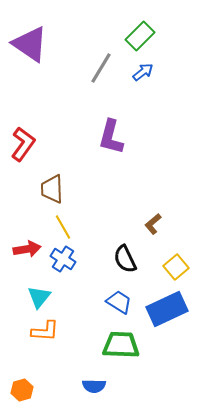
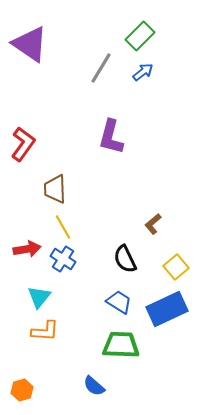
brown trapezoid: moved 3 px right
blue semicircle: rotated 40 degrees clockwise
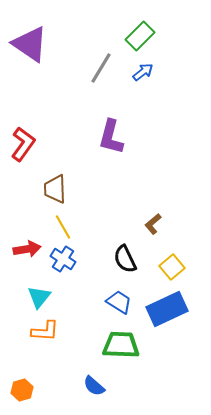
yellow square: moved 4 px left
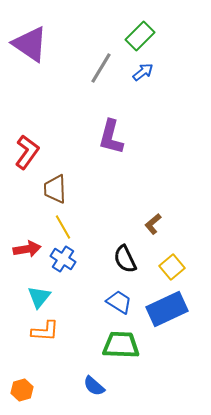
red L-shape: moved 4 px right, 8 px down
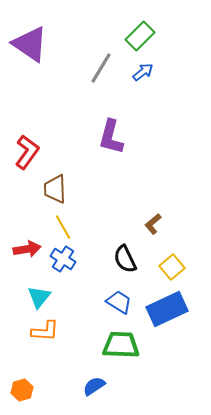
blue semicircle: rotated 105 degrees clockwise
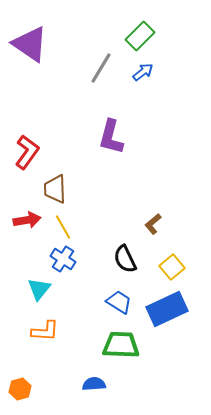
red arrow: moved 29 px up
cyan triangle: moved 8 px up
blue semicircle: moved 2 px up; rotated 30 degrees clockwise
orange hexagon: moved 2 px left, 1 px up
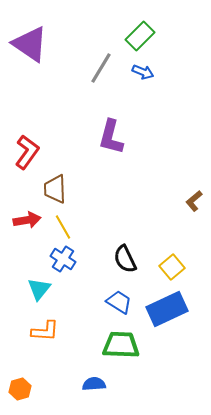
blue arrow: rotated 60 degrees clockwise
brown L-shape: moved 41 px right, 23 px up
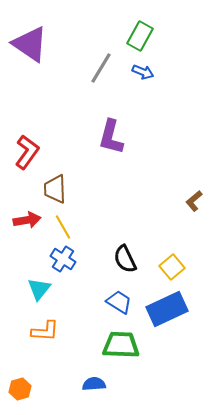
green rectangle: rotated 16 degrees counterclockwise
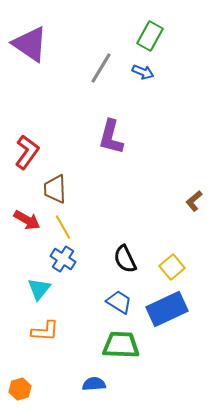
green rectangle: moved 10 px right
red arrow: rotated 40 degrees clockwise
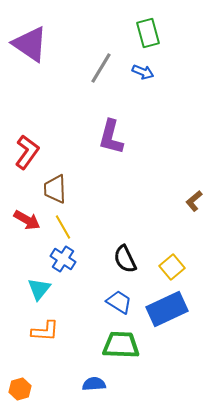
green rectangle: moved 2 px left, 3 px up; rotated 44 degrees counterclockwise
